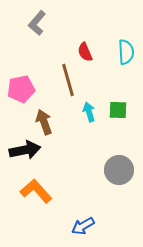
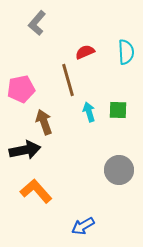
red semicircle: rotated 90 degrees clockwise
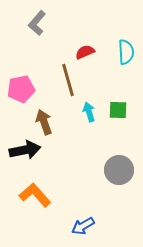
orange L-shape: moved 1 px left, 4 px down
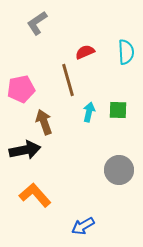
gray L-shape: rotated 15 degrees clockwise
cyan arrow: rotated 30 degrees clockwise
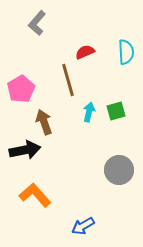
gray L-shape: rotated 15 degrees counterclockwise
pink pentagon: rotated 20 degrees counterclockwise
green square: moved 2 px left, 1 px down; rotated 18 degrees counterclockwise
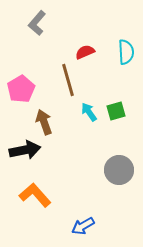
cyan arrow: rotated 48 degrees counterclockwise
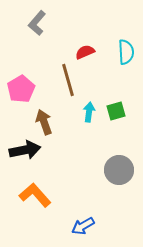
cyan arrow: rotated 42 degrees clockwise
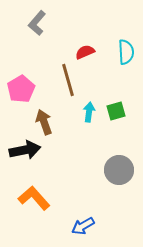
orange L-shape: moved 1 px left, 3 px down
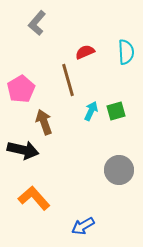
cyan arrow: moved 2 px right, 1 px up; rotated 18 degrees clockwise
black arrow: moved 2 px left; rotated 24 degrees clockwise
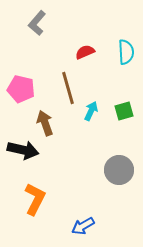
brown line: moved 8 px down
pink pentagon: rotated 28 degrees counterclockwise
green square: moved 8 px right
brown arrow: moved 1 px right, 1 px down
orange L-shape: moved 1 px right, 1 px down; rotated 68 degrees clockwise
